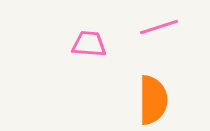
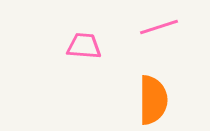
pink trapezoid: moved 5 px left, 2 px down
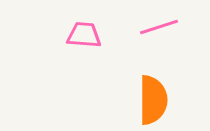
pink trapezoid: moved 11 px up
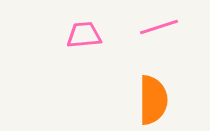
pink trapezoid: rotated 9 degrees counterclockwise
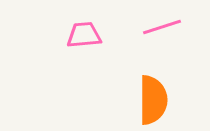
pink line: moved 3 px right
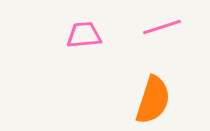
orange semicircle: rotated 18 degrees clockwise
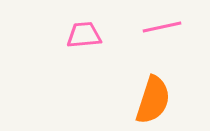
pink line: rotated 6 degrees clockwise
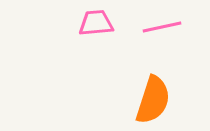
pink trapezoid: moved 12 px right, 12 px up
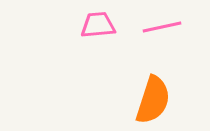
pink trapezoid: moved 2 px right, 2 px down
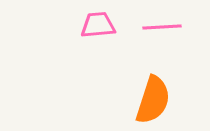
pink line: rotated 9 degrees clockwise
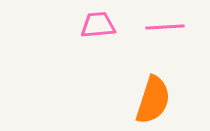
pink line: moved 3 px right
